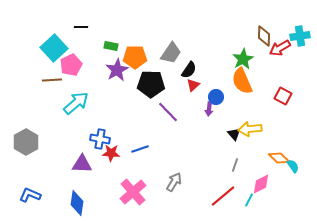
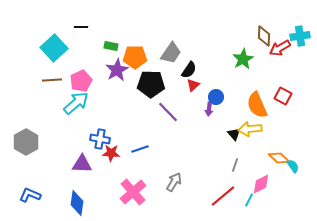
pink pentagon: moved 10 px right, 16 px down
orange semicircle: moved 15 px right, 24 px down
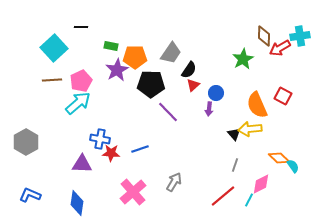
blue circle: moved 4 px up
cyan arrow: moved 2 px right
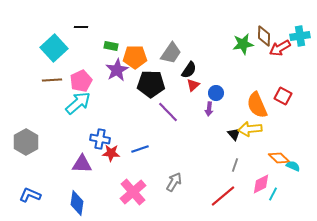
green star: moved 15 px up; rotated 20 degrees clockwise
cyan semicircle: rotated 32 degrees counterclockwise
cyan line: moved 24 px right, 6 px up
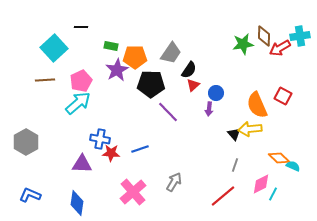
brown line: moved 7 px left
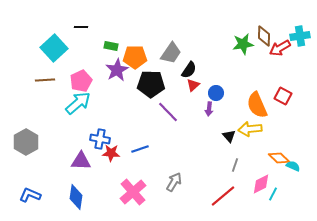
black triangle: moved 5 px left, 2 px down
purple triangle: moved 1 px left, 3 px up
blue diamond: moved 1 px left, 6 px up
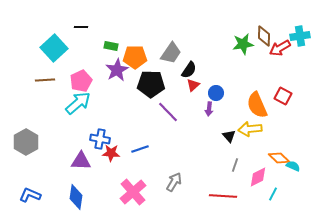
pink diamond: moved 3 px left, 7 px up
red line: rotated 44 degrees clockwise
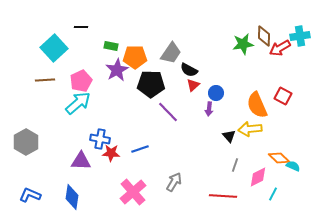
black semicircle: rotated 84 degrees clockwise
blue diamond: moved 4 px left
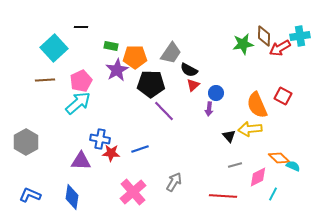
purple line: moved 4 px left, 1 px up
gray line: rotated 56 degrees clockwise
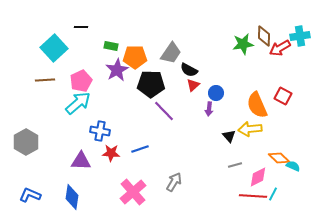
blue cross: moved 8 px up
red line: moved 30 px right
